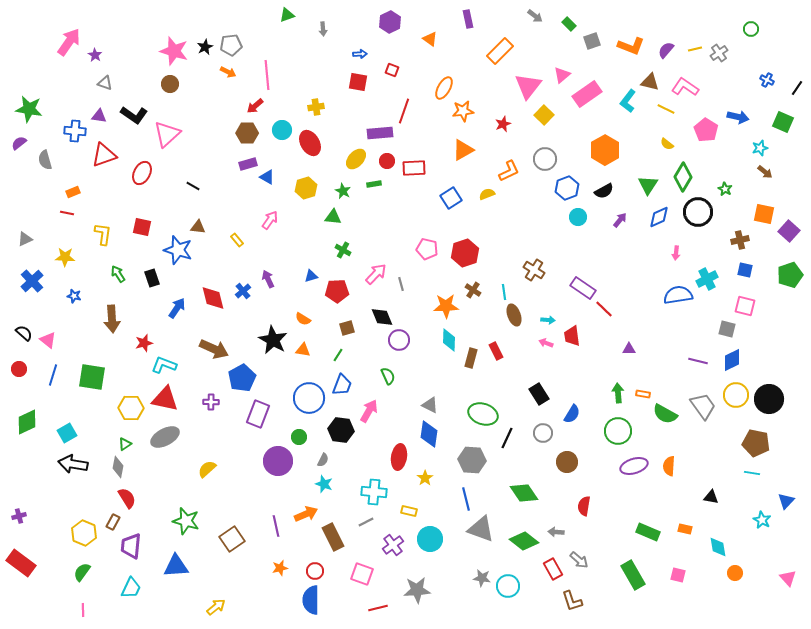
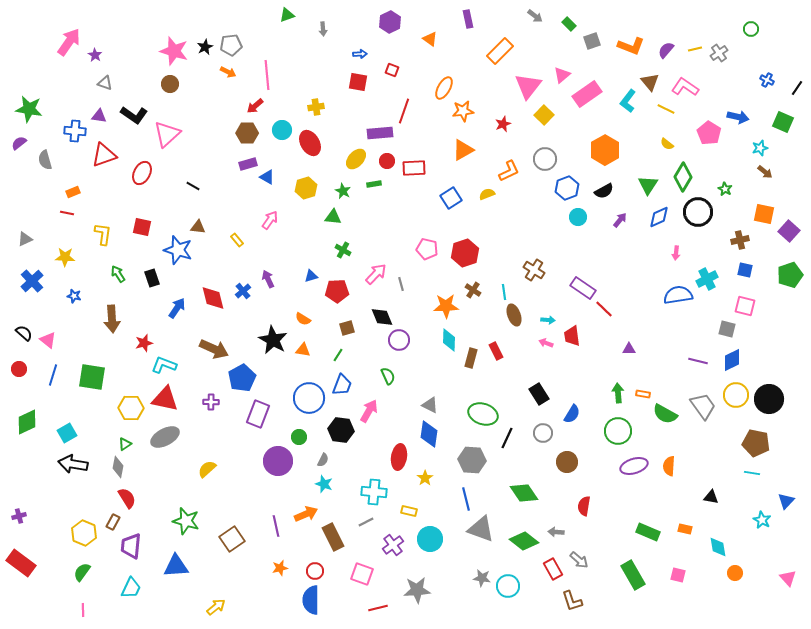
brown triangle at (650, 82): rotated 36 degrees clockwise
pink pentagon at (706, 130): moved 3 px right, 3 px down
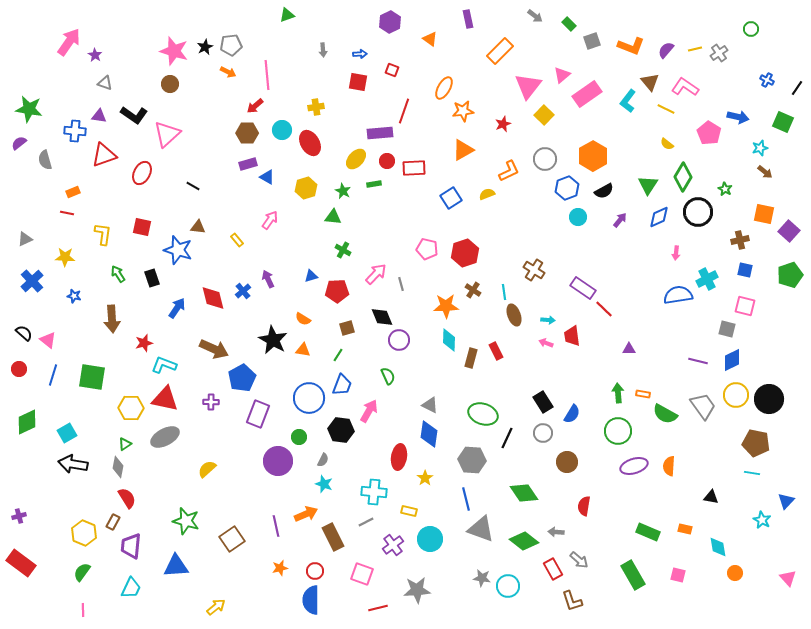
gray arrow at (323, 29): moved 21 px down
orange hexagon at (605, 150): moved 12 px left, 6 px down
black rectangle at (539, 394): moved 4 px right, 8 px down
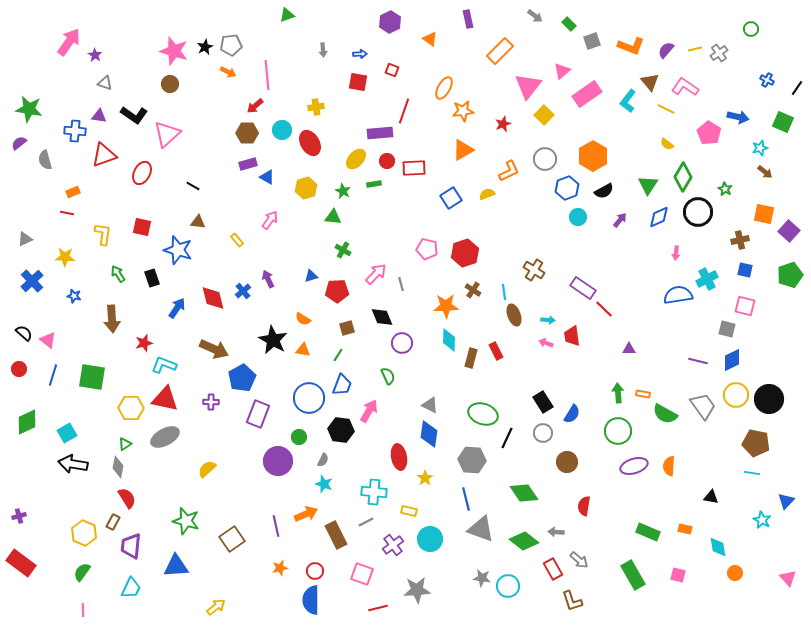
pink triangle at (562, 75): moved 4 px up
brown triangle at (198, 227): moved 5 px up
purple circle at (399, 340): moved 3 px right, 3 px down
red ellipse at (399, 457): rotated 20 degrees counterclockwise
brown rectangle at (333, 537): moved 3 px right, 2 px up
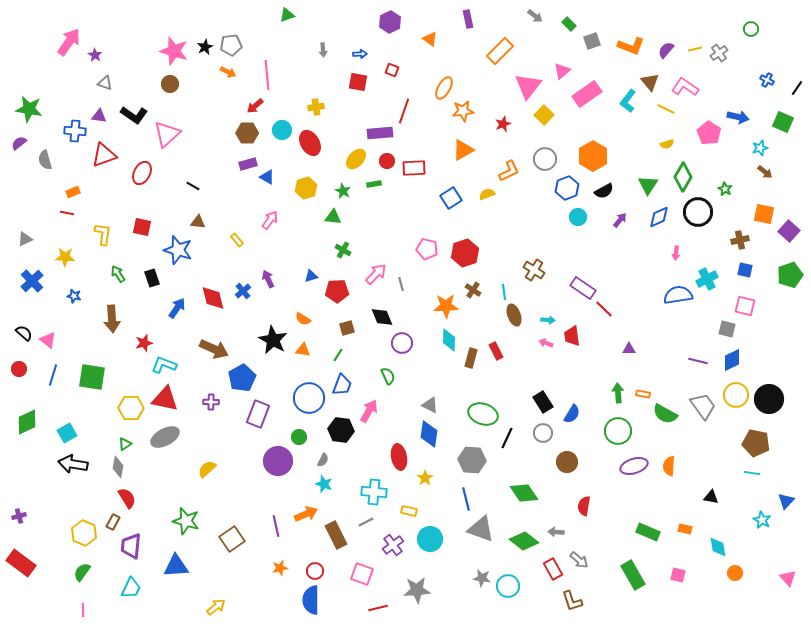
yellow semicircle at (667, 144): rotated 56 degrees counterclockwise
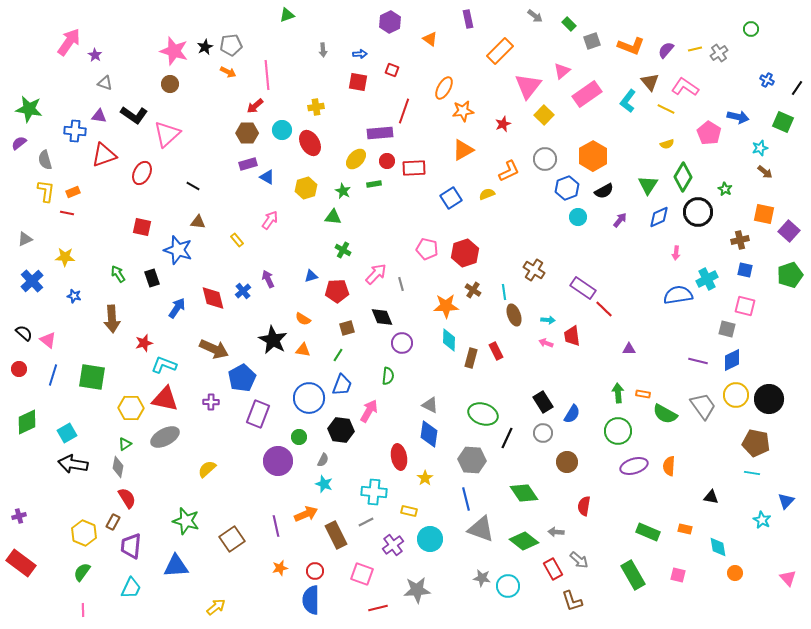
yellow L-shape at (103, 234): moved 57 px left, 43 px up
green semicircle at (388, 376): rotated 30 degrees clockwise
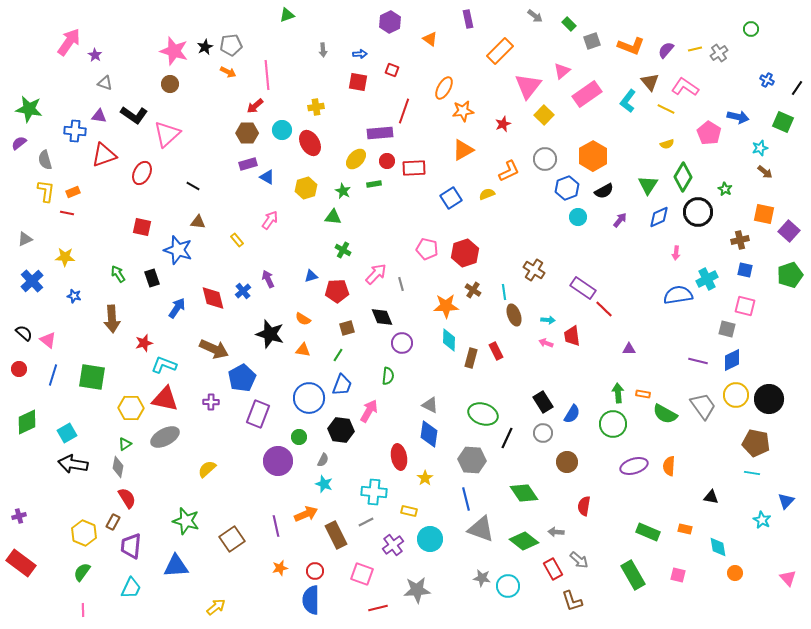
black star at (273, 340): moved 3 px left, 6 px up; rotated 12 degrees counterclockwise
green circle at (618, 431): moved 5 px left, 7 px up
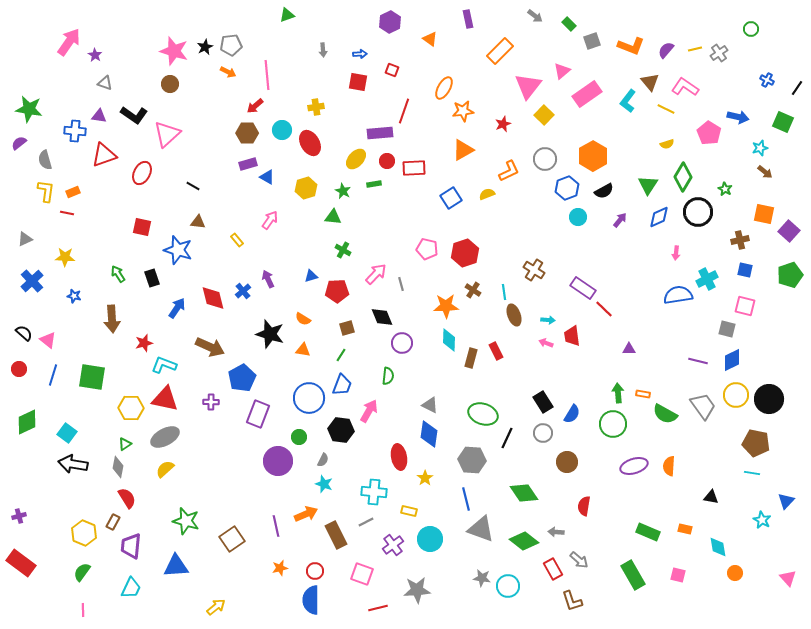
brown arrow at (214, 349): moved 4 px left, 2 px up
green line at (338, 355): moved 3 px right
cyan square at (67, 433): rotated 24 degrees counterclockwise
yellow semicircle at (207, 469): moved 42 px left
